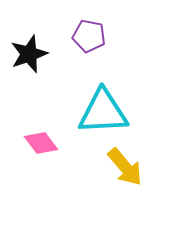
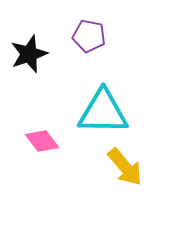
cyan triangle: rotated 4 degrees clockwise
pink diamond: moved 1 px right, 2 px up
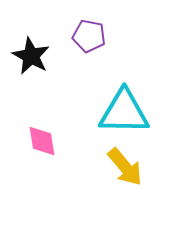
black star: moved 2 px right, 2 px down; rotated 24 degrees counterclockwise
cyan triangle: moved 21 px right
pink diamond: rotated 28 degrees clockwise
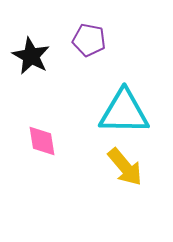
purple pentagon: moved 4 px down
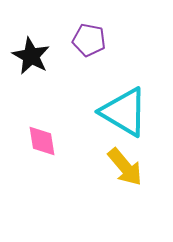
cyan triangle: rotated 30 degrees clockwise
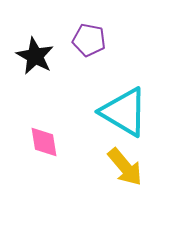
black star: moved 4 px right
pink diamond: moved 2 px right, 1 px down
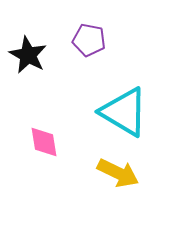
black star: moved 7 px left, 1 px up
yellow arrow: moved 7 px left, 6 px down; rotated 24 degrees counterclockwise
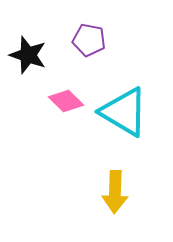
black star: rotated 9 degrees counterclockwise
pink diamond: moved 22 px right, 41 px up; rotated 36 degrees counterclockwise
yellow arrow: moved 3 px left, 19 px down; rotated 66 degrees clockwise
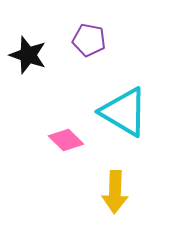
pink diamond: moved 39 px down
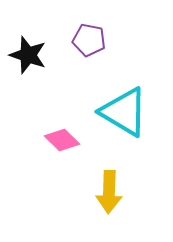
pink diamond: moved 4 px left
yellow arrow: moved 6 px left
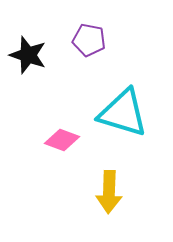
cyan triangle: moved 1 px left, 1 px down; rotated 14 degrees counterclockwise
pink diamond: rotated 24 degrees counterclockwise
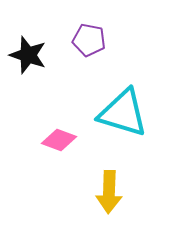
pink diamond: moved 3 px left
